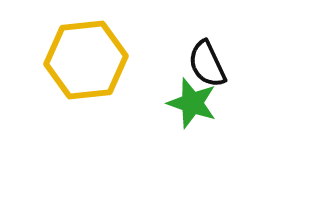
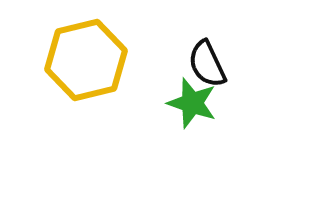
yellow hexagon: rotated 8 degrees counterclockwise
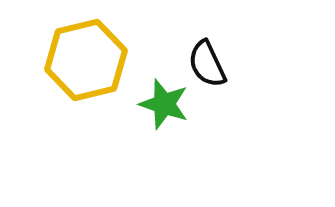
green star: moved 28 px left, 1 px down
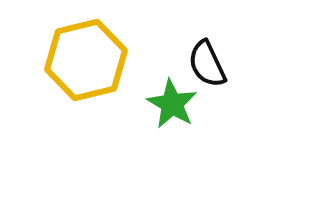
green star: moved 8 px right; rotated 12 degrees clockwise
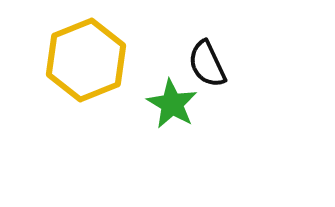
yellow hexagon: rotated 8 degrees counterclockwise
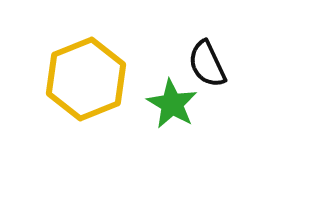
yellow hexagon: moved 19 px down
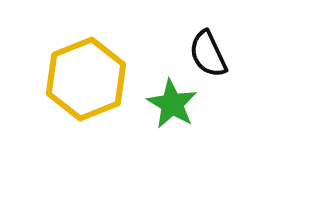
black semicircle: moved 1 px right, 10 px up
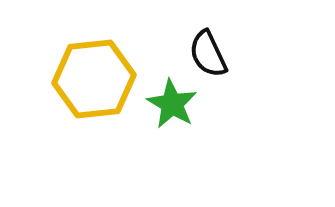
yellow hexagon: moved 8 px right; rotated 16 degrees clockwise
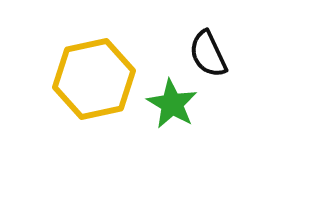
yellow hexagon: rotated 6 degrees counterclockwise
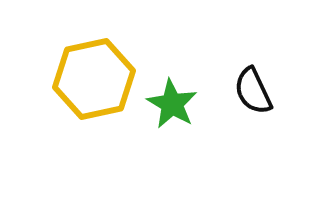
black semicircle: moved 45 px right, 37 px down
